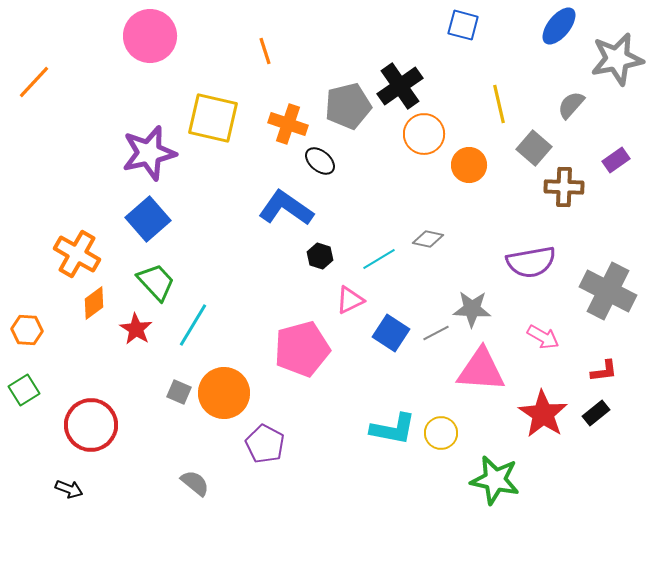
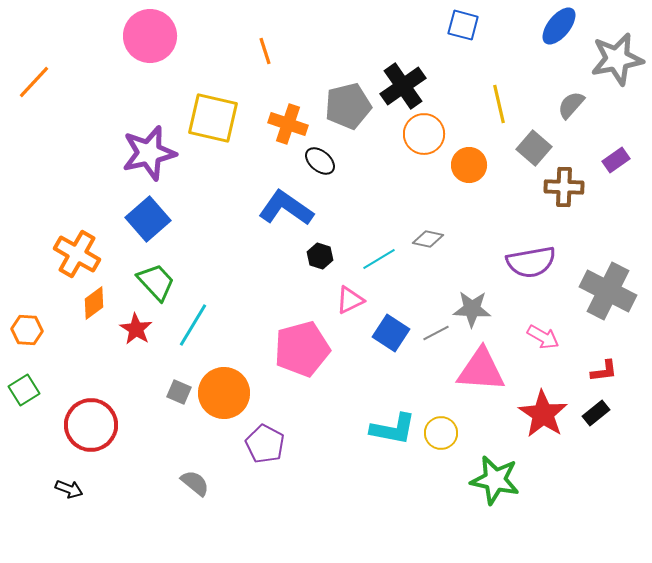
black cross at (400, 86): moved 3 px right
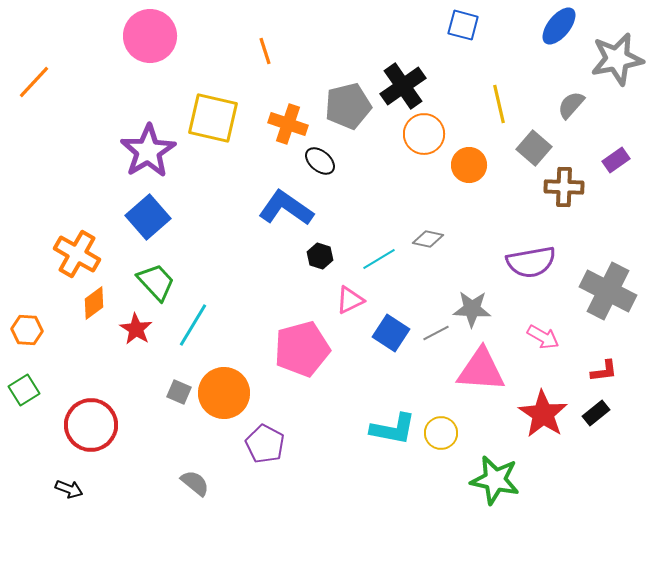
purple star at (149, 153): moved 1 px left, 2 px up; rotated 18 degrees counterclockwise
blue square at (148, 219): moved 2 px up
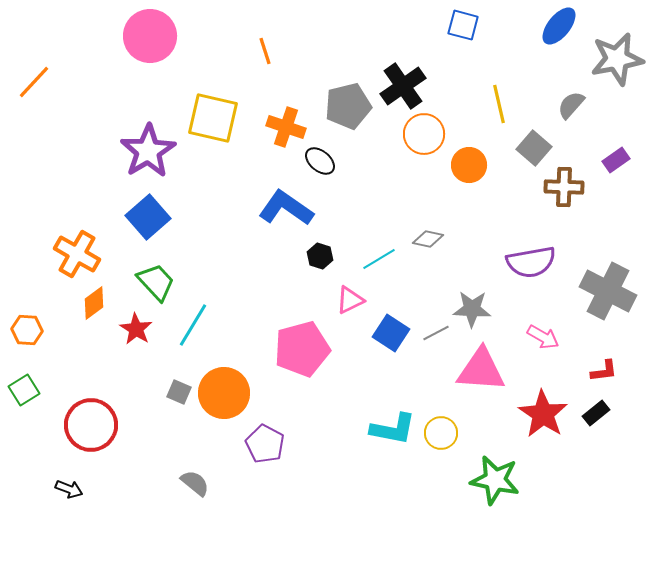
orange cross at (288, 124): moved 2 px left, 3 px down
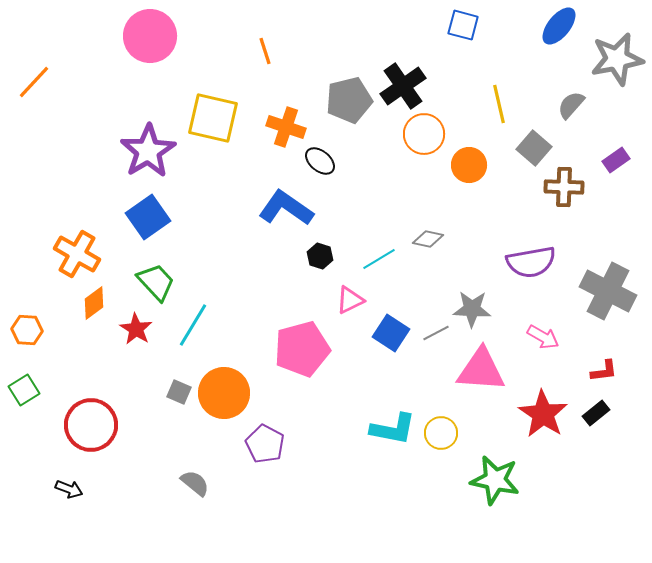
gray pentagon at (348, 106): moved 1 px right, 6 px up
blue square at (148, 217): rotated 6 degrees clockwise
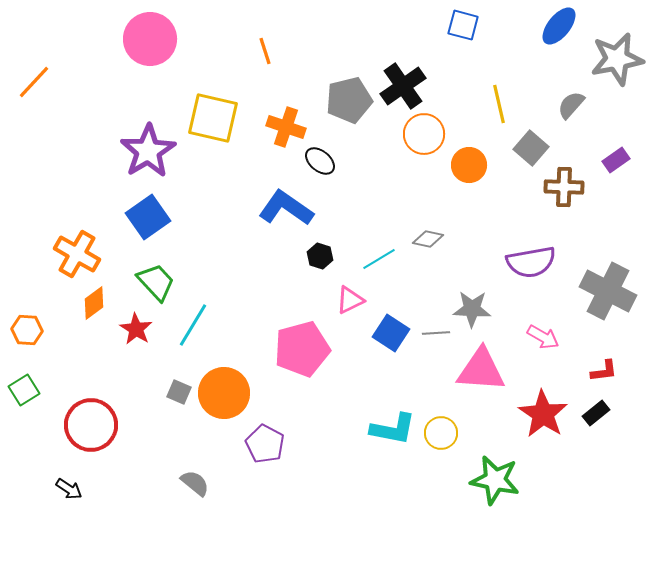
pink circle at (150, 36): moved 3 px down
gray square at (534, 148): moved 3 px left
gray line at (436, 333): rotated 24 degrees clockwise
black arrow at (69, 489): rotated 12 degrees clockwise
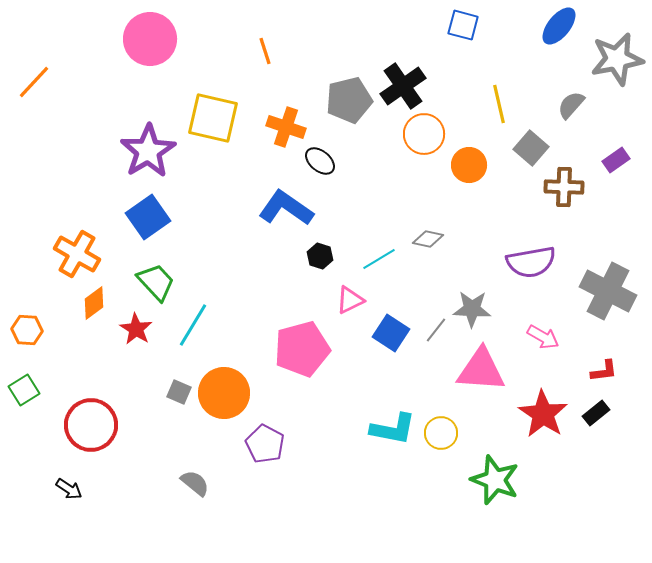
gray line at (436, 333): moved 3 px up; rotated 48 degrees counterclockwise
green star at (495, 480): rotated 9 degrees clockwise
